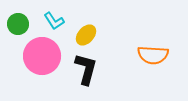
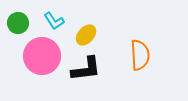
green circle: moved 1 px up
orange semicircle: moved 13 px left; rotated 96 degrees counterclockwise
black L-shape: rotated 68 degrees clockwise
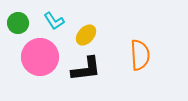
pink circle: moved 2 px left, 1 px down
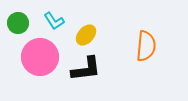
orange semicircle: moved 6 px right, 9 px up; rotated 8 degrees clockwise
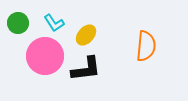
cyan L-shape: moved 2 px down
pink circle: moved 5 px right, 1 px up
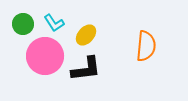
green circle: moved 5 px right, 1 px down
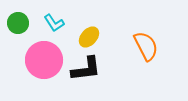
green circle: moved 5 px left, 1 px up
yellow ellipse: moved 3 px right, 2 px down
orange semicircle: rotated 32 degrees counterclockwise
pink circle: moved 1 px left, 4 px down
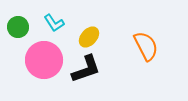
green circle: moved 4 px down
black L-shape: rotated 12 degrees counterclockwise
